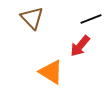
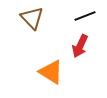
black line: moved 6 px left, 3 px up
red arrow: rotated 15 degrees counterclockwise
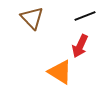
orange triangle: moved 9 px right
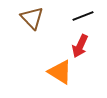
black line: moved 2 px left
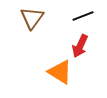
brown triangle: rotated 20 degrees clockwise
